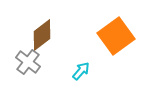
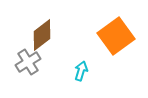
gray cross: rotated 20 degrees clockwise
cyan arrow: rotated 24 degrees counterclockwise
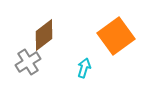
brown diamond: moved 2 px right
cyan arrow: moved 3 px right, 3 px up
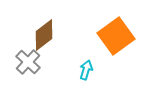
gray cross: rotated 15 degrees counterclockwise
cyan arrow: moved 2 px right, 2 px down
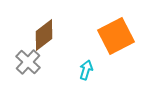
orange square: rotated 9 degrees clockwise
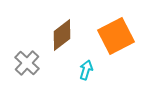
brown diamond: moved 18 px right
gray cross: moved 1 px left, 1 px down
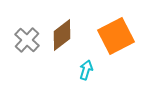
gray cross: moved 23 px up
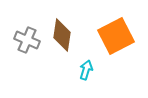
brown diamond: rotated 44 degrees counterclockwise
gray cross: rotated 20 degrees counterclockwise
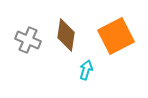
brown diamond: moved 4 px right
gray cross: moved 1 px right
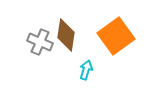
orange square: rotated 9 degrees counterclockwise
gray cross: moved 12 px right, 2 px down
